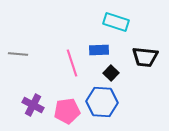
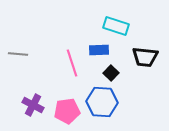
cyan rectangle: moved 4 px down
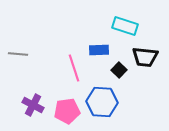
cyan rectangle: moved 9 px right
pink line: moved 2 px right, 5 px down
black square: moved 8 px right, 3 px up
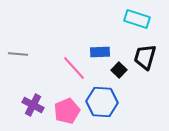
cyan rectangle: moved 12 px right, 7 px up
blue rectangle: moved 1 px right, 2 px down
black trapezoid: rotated 100 degrees clockwise
pink line: rotated 24 degrees counterclockwise
pink pentagon: rotated 15 degrees counterclockwise
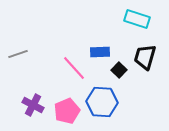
gray line: rotated 24 degrees counterclockwise
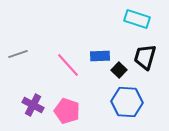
blue rectangle: moved 4 px down
pink line: moved 6 px left, 3 px up
blue hexagon: moved 25 px right
pink pentagon: rotated 30 degrees counterclockwise
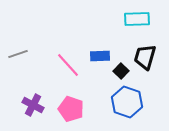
cyan rectangle: rotated 20 degrees counterclockwise
black square: moved 2 px right, 1 px down
blue hexagon: rotated 16 degrees clockwise
pink pentagon: moved 4 px right, 2 px up
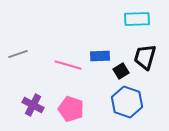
pink line: rotated 32 degrees counterclockwise
black square: rotated 14 degrees clockwise
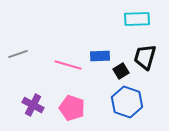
pink pentagon: moved 1 px right, 1 px up
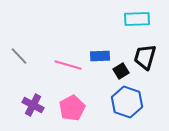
gray line: moved 1 px right, 2 px down; rotated 66 degrees clockwise
pink pentagon: rotated 25 degrees clockwise
